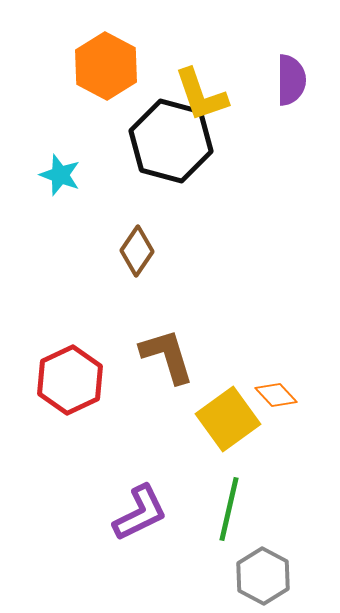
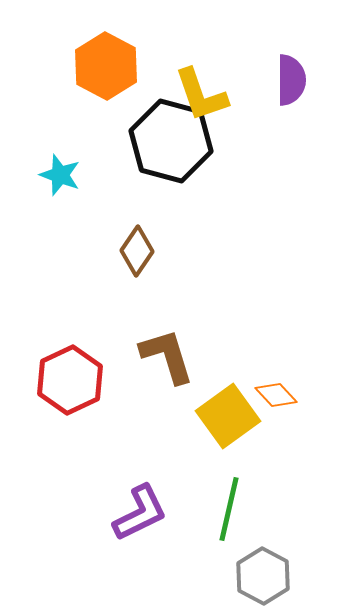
yellow square: moved 3 px up
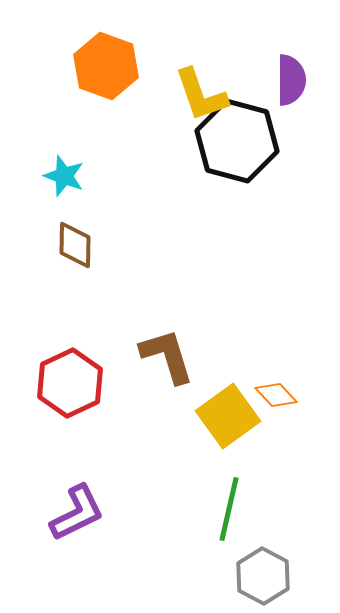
orange hexagon: rotated 8 degrees counterclockwise
black hexagon: moved 66 px right
cyan star: moved 4 px right, 1 px down
brown diamond: moved 62 px left, 6 px up; rotated 33 degrees counterclockwise
red hexagon: moved 3 px down
purple L-shape: moved 63 px left
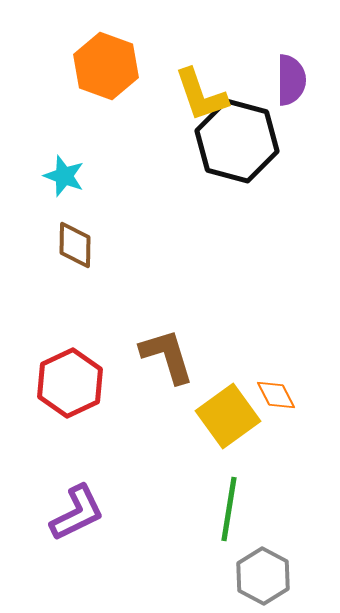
orange diamond: rotated 15 degrees clockwise
green line: rotated 4 degrees counterclockwise
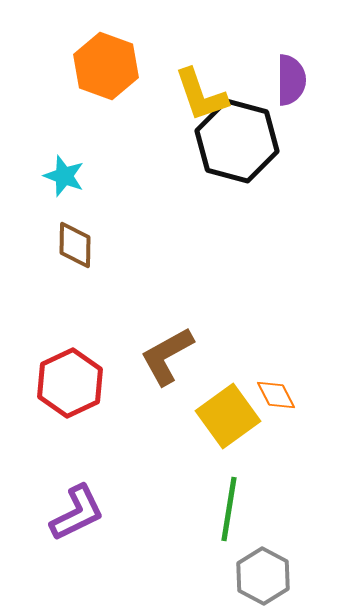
brown L-shape: rotated 102 degrees counterclockwise
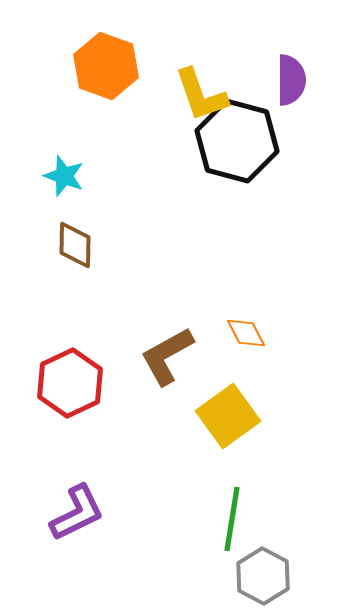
orange diamond: moved 30 px left, 62 px up
green line: moved 3 px right, 10 px down
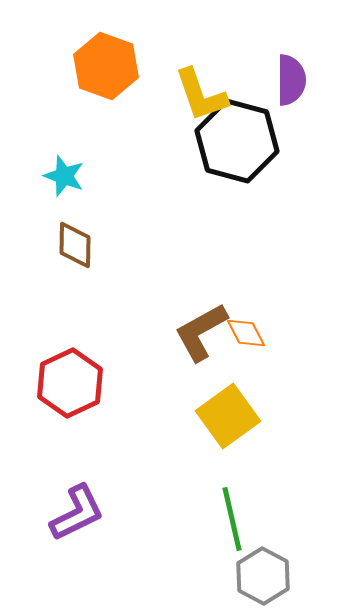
brown L-shape: moved 34 px right, 24 px up
green line: rotated 22 degrees counterclockwise
